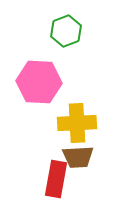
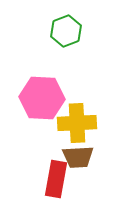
pink hexagon: moved 3 px right, 16 px down
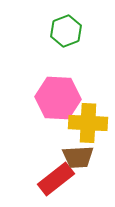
pink hexagon: moved 16 px right
yellow cross: moved 11 px right; rotated 6 degrees clockwise
red rectangle: rotated 42 degrees clockwise
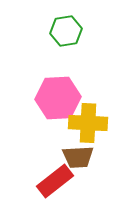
green hexagon: rotated 12 degrees clockwise
pink hexagon: rotated 6 degrees counterclockwise
red rectangle: moved 1 px left, 2 px down
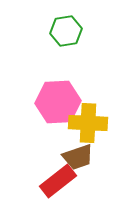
pink hexagon: moved 4 px down
brown trapezoid: rotated 16 degrees counterclockwise
red rectangle: moved 3 px right
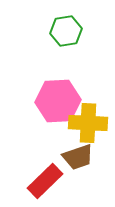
pink hexagon: moved 1 px up
red rectangle: moved 13 px left; rotated 6 degrees counterclockwise
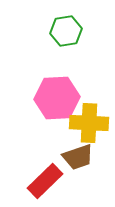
pink hexagon: moved 1 px left, 3 px up
yellow cross: moved 1 px right
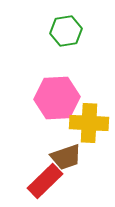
brown trapezoid: moved 12 px left
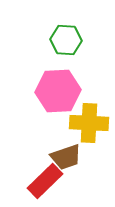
green hexagon: moved 9 px down; rotated 12 degrees clockwise
pink hexagon: moved 1 px right, 7 px up
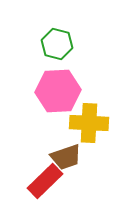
green hexagon: moved 9 px left, 4 px down; rotated 12 degrees clockwise
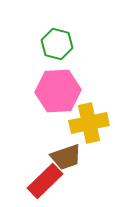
yellow cross: rotated 15 degrees counterclockwise
